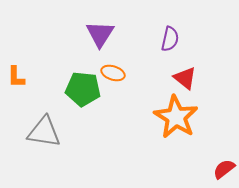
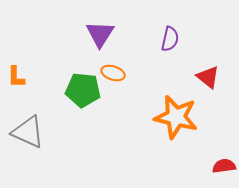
red triangle: moved 23 px right, 1 px up
green pentagon: moved 1 px down
orange star: rotated 18 degrees counterclockwise
gray triangle: moved 16 px left; rotated 15 degrees clockwise
red semicircle: moved 3 px up; rotated 30 degrees clockwise
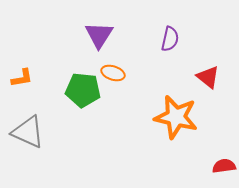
purple triangle: moved 1 px left, 1 px down
orange L-shape: moved 6 px right, 1 px down; rotated 100 degrees counterclockwise
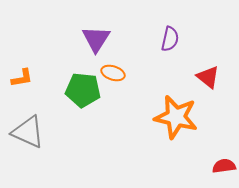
purple triangle: moved 3 px left, 4 px down
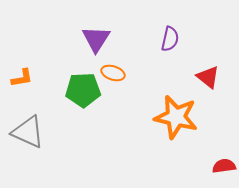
green pentagon: rotated 8 degrees counterclockwise
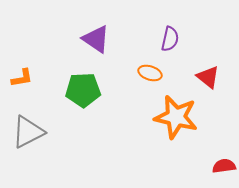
purple triangle: rotated 28 degrees counterclockwise
orange ellipse: moved 37 px right
gray triangle: rotated 51 degrees counterclockwise
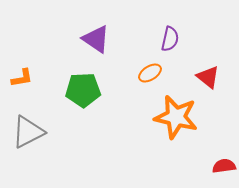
orange ellipse: rotated 50 degrees counterclockwise
